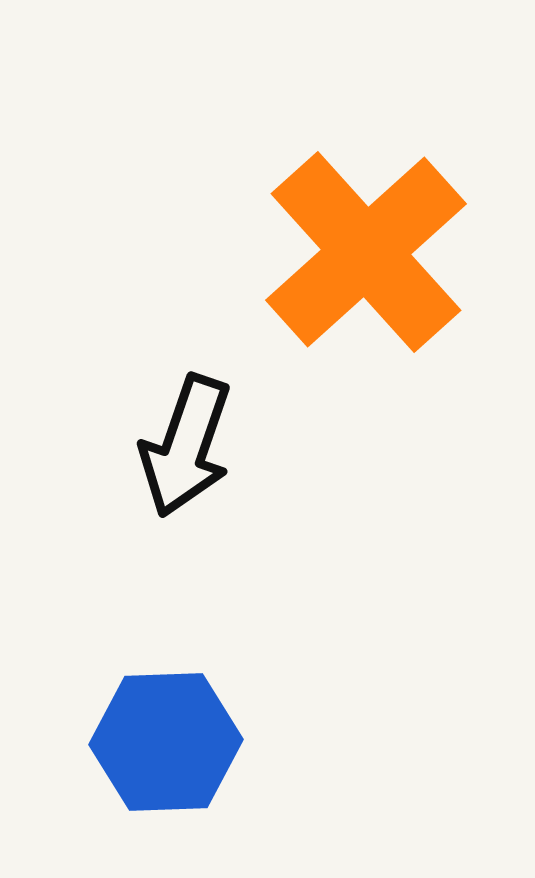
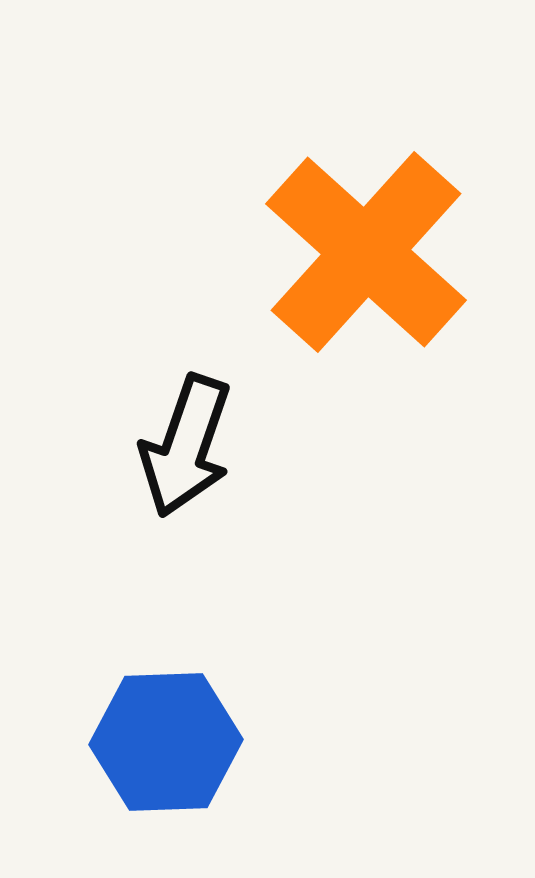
orange cross: rotated 6 degrees counterclockwise
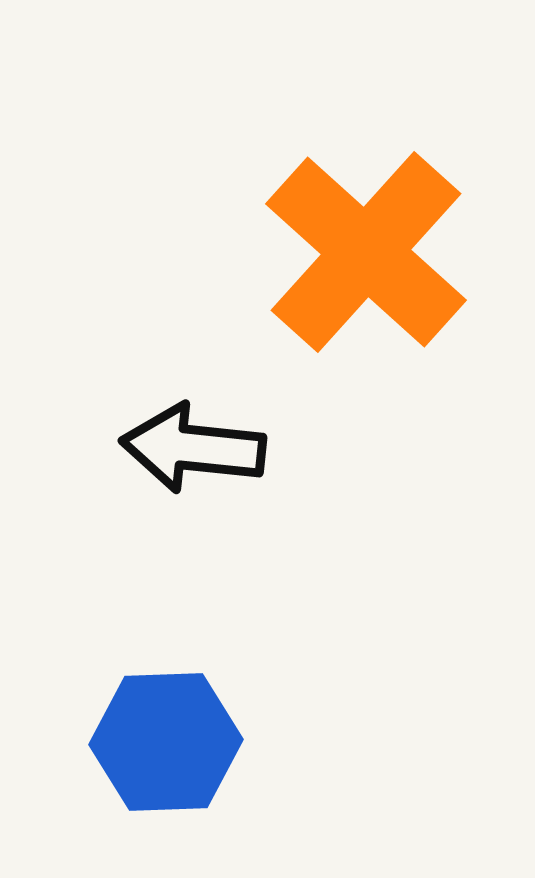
black arrow: moved 7 px right, 2 px down; rotated 77 degrees clockwise
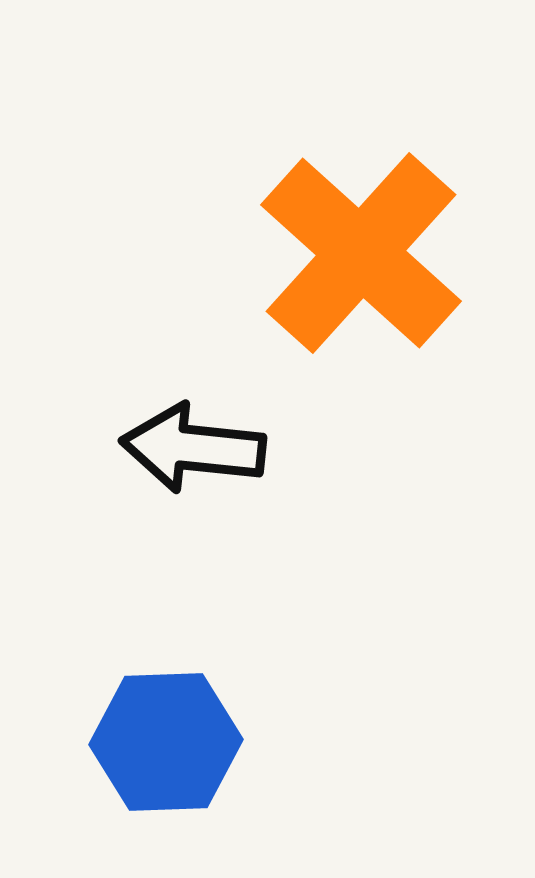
orange cross: moved 5 px left, 1 px down
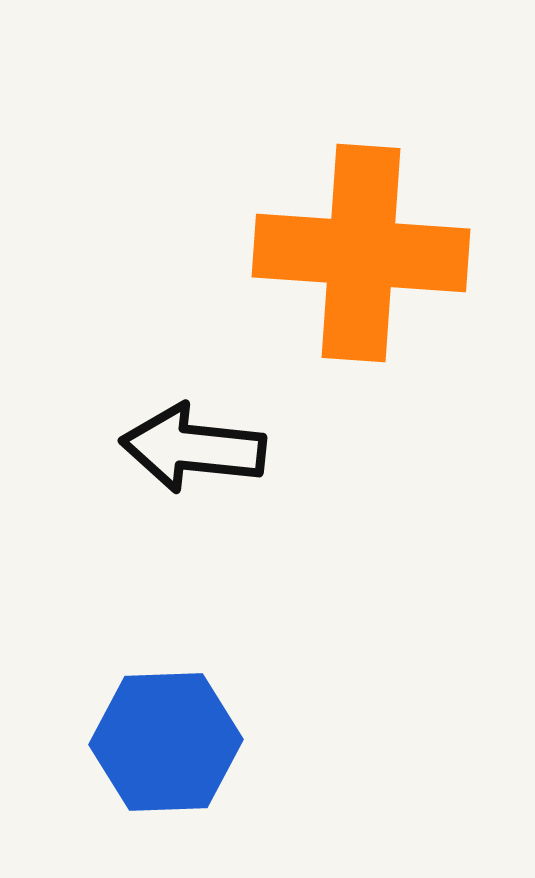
orange cross: rotated 38 degrees counterclockwise
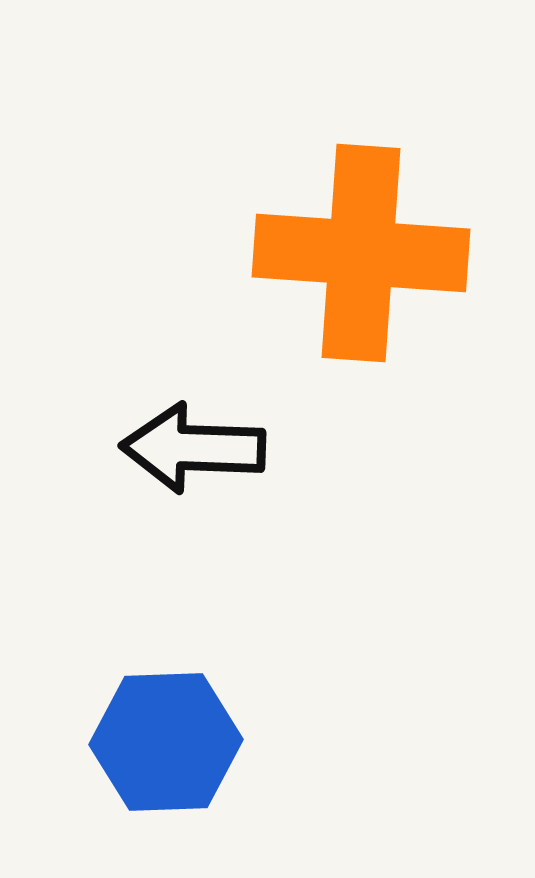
black arrow: rotated 4 degrees counterclockwise
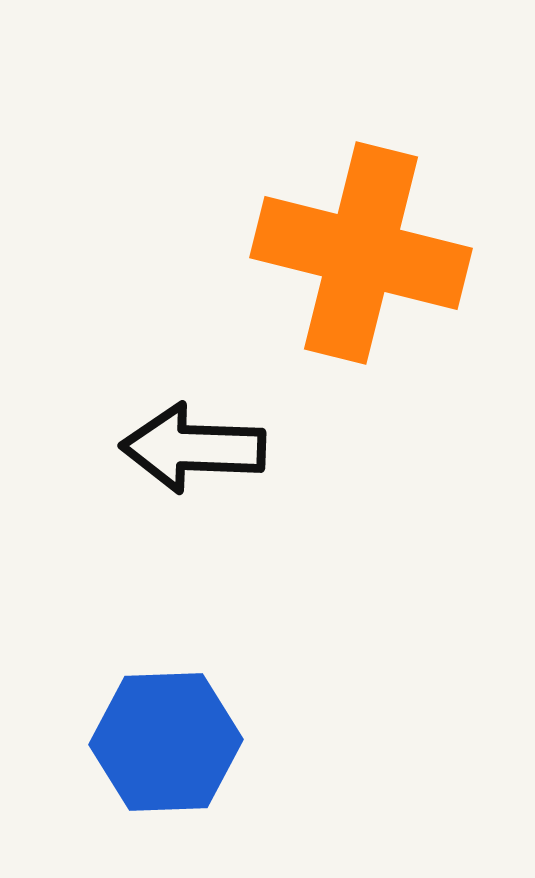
orange cross: rotated 10 degrees clockwise
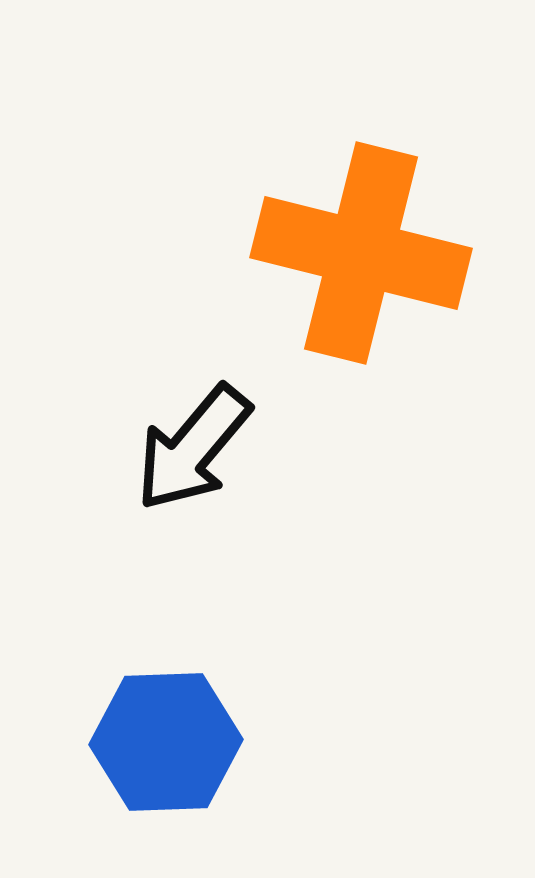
black arrow: rotated 52 degrees counterclockwise
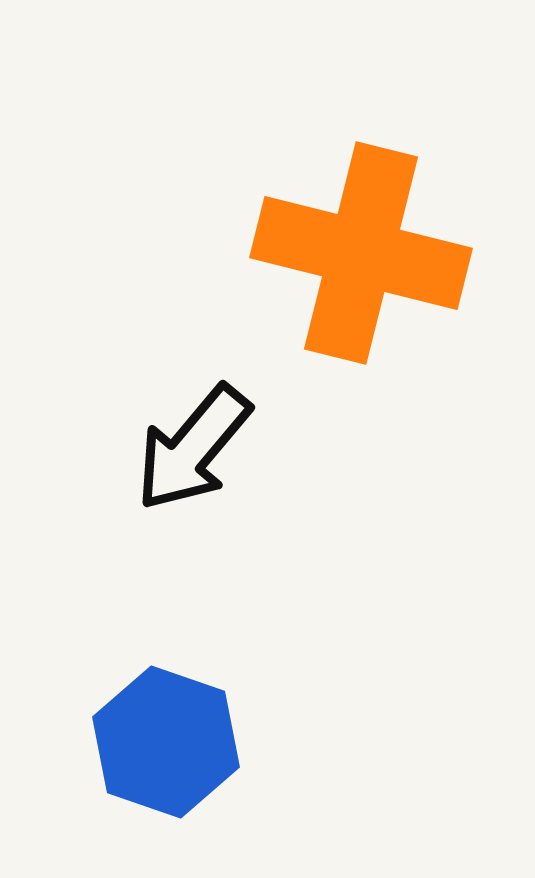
blue hexagon: rotated 21 degrees clockwise
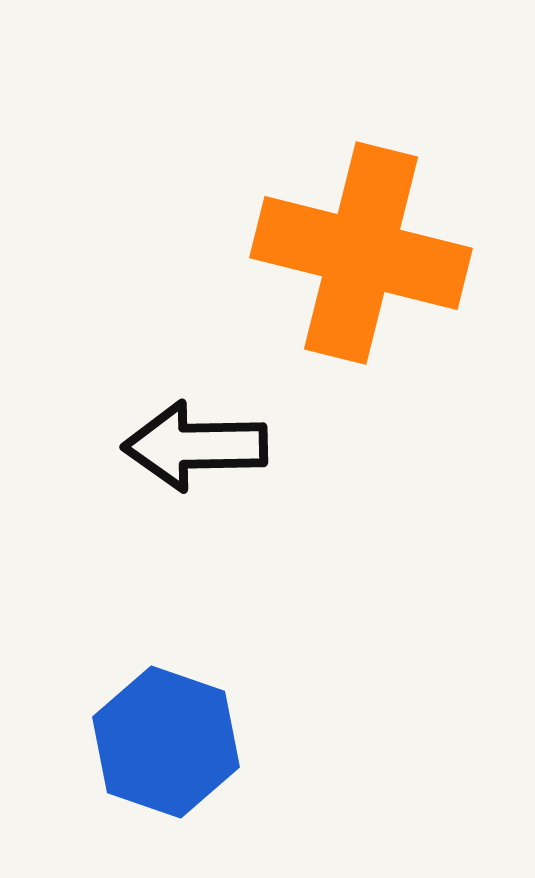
black arrow: moved 2 px right, 2 px up; rotated 49 degrees clockwise
